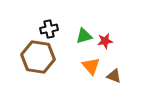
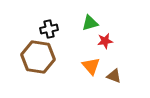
green triangle: moved 6 px right, 13 px up
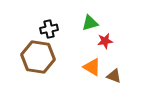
orange triangle: moved 1 px right, 1 px down; rotated 18 degrees counterclockwise
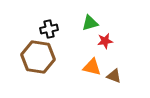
orange triangle: rotated 18 degrees counterclockwise
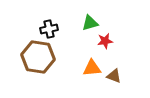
orange triangle: moved 1 px down; rotated 18 degrees counterclockwise
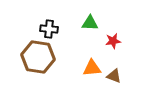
green triangle: rotated 18 degrees clockwise
black cross: rotated 18 degrees clockwise
red star: moved 8 px right
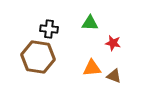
red star: moved 2 px down; rotated 21 degrees clockwise
